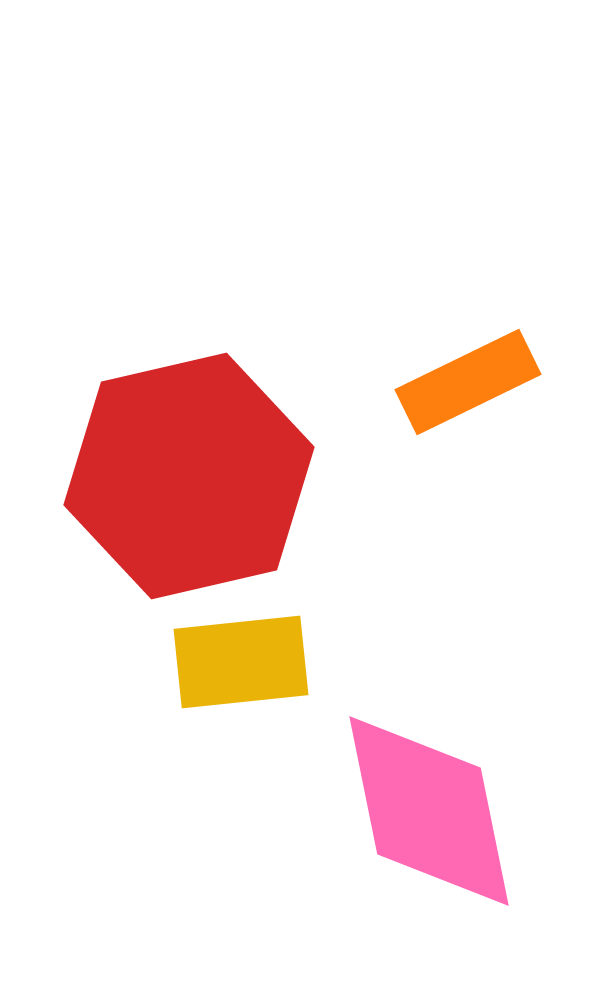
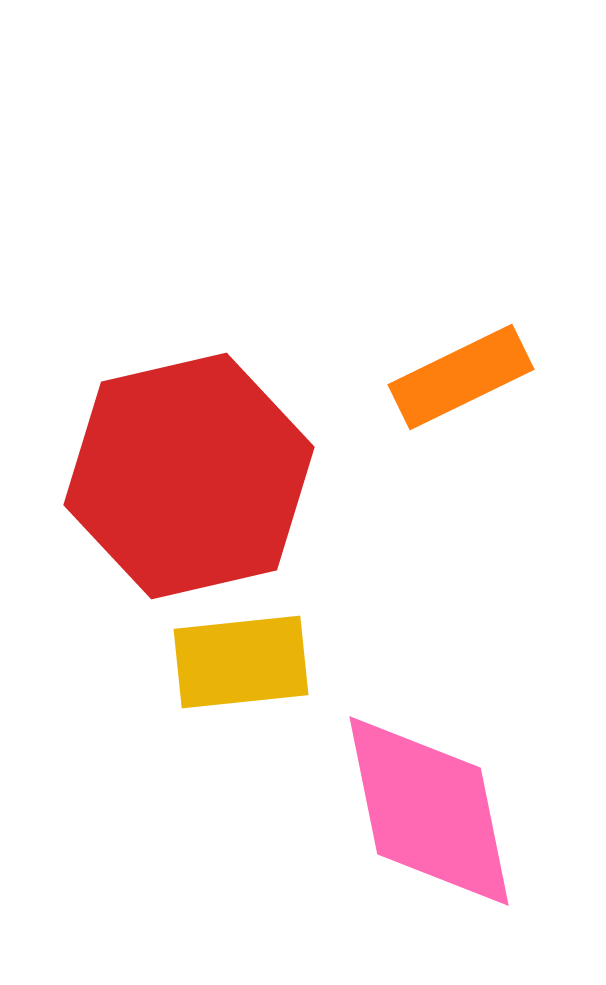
orange rectangle: moved 7 px left, 5 px up
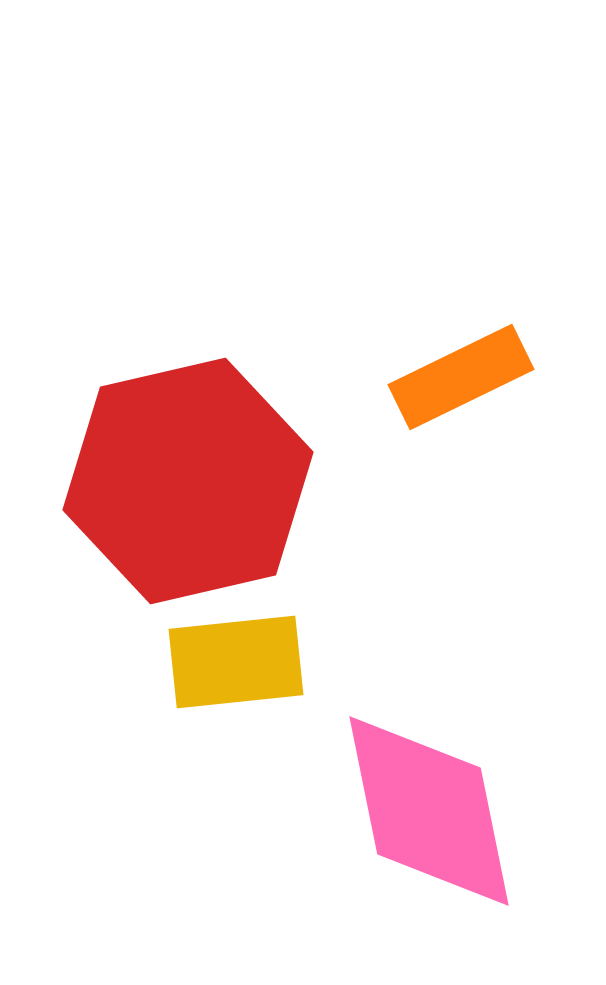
red hexagon: moved 1 px left, 5 px down
yellow rectangle: moved 5 px left
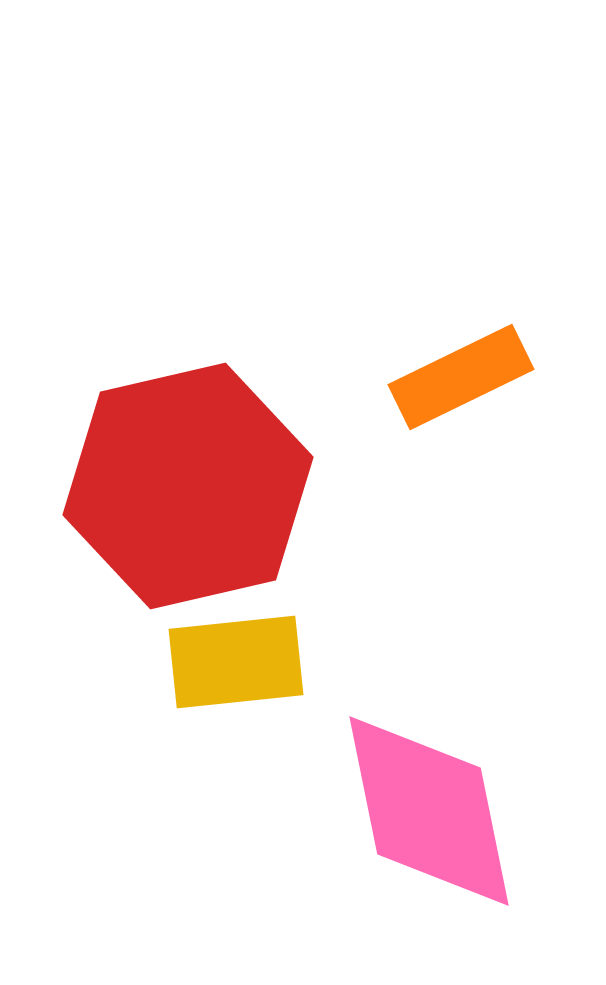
red hexagon: moved 5 px down
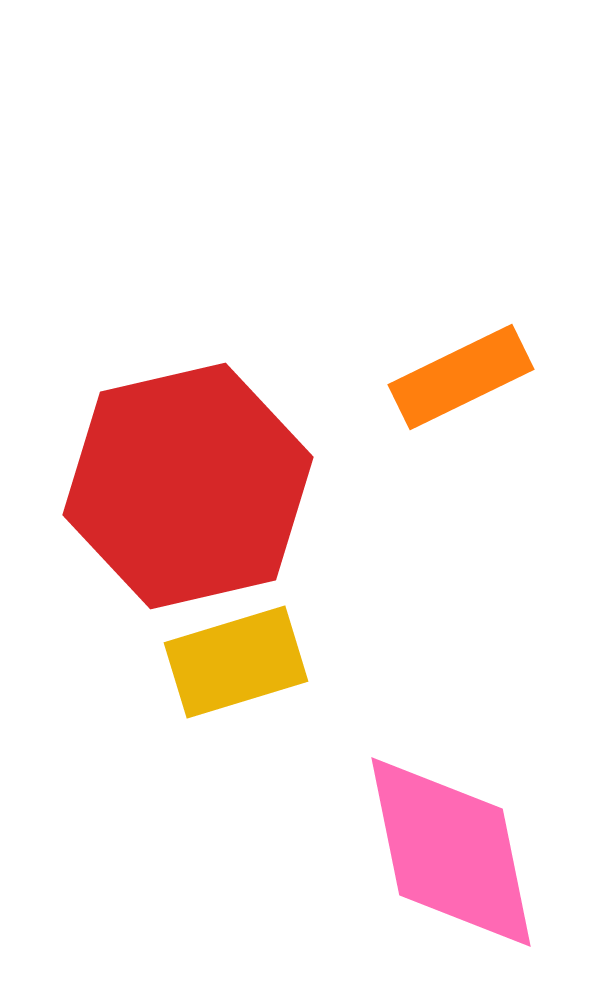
yellow rectangle: rotated 11 degrees counterclockwise
pink diamond: moved 22 px right, 41 px down
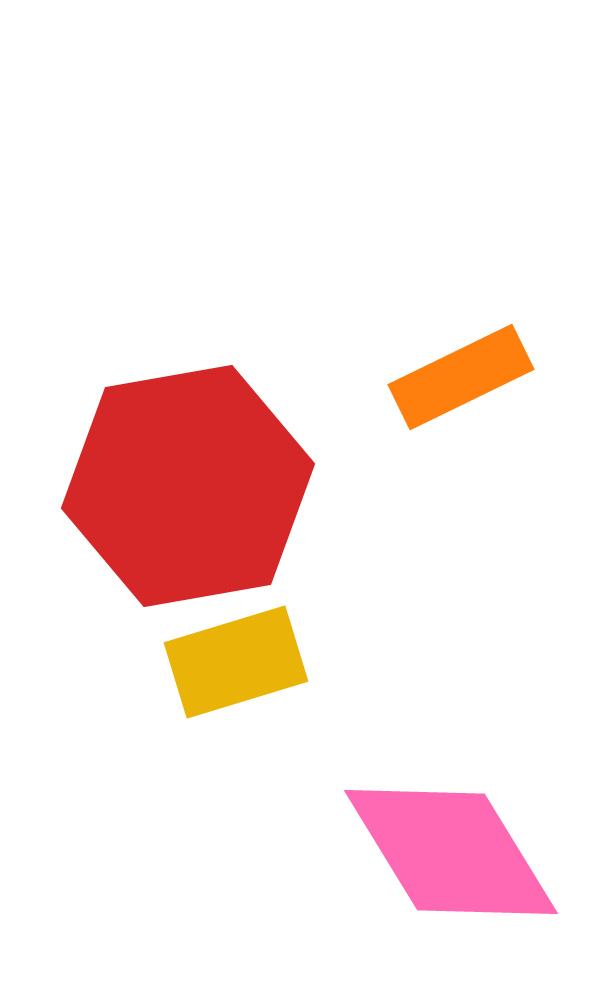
red hexagon: rotated 3 degrees clockwise
pink diamond: rotated 20 degrees counterclockwise
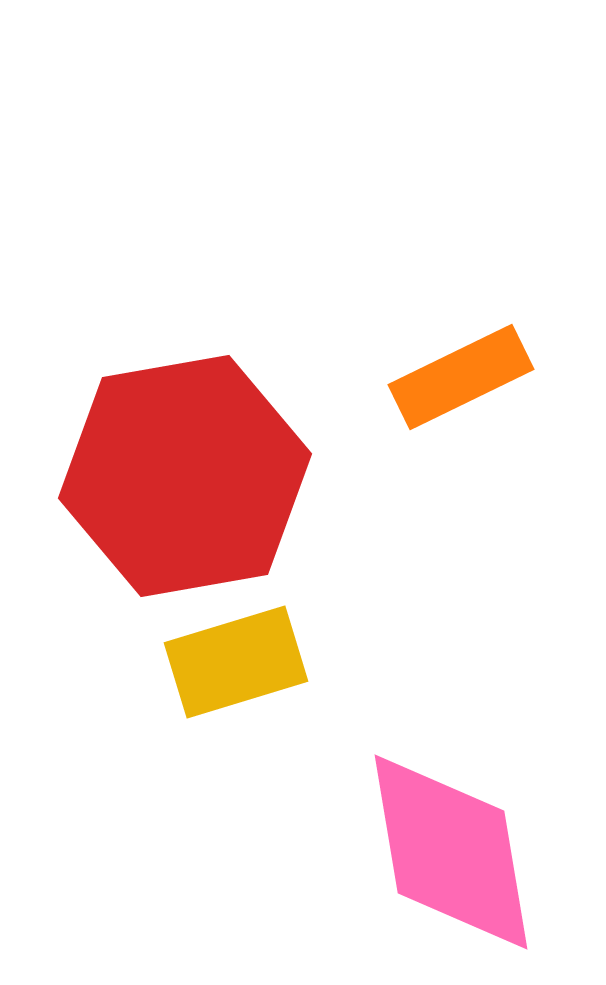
red hexagon: moved 3 px left, 10 px up
pink diamond: rotated 22 degrees clockwise
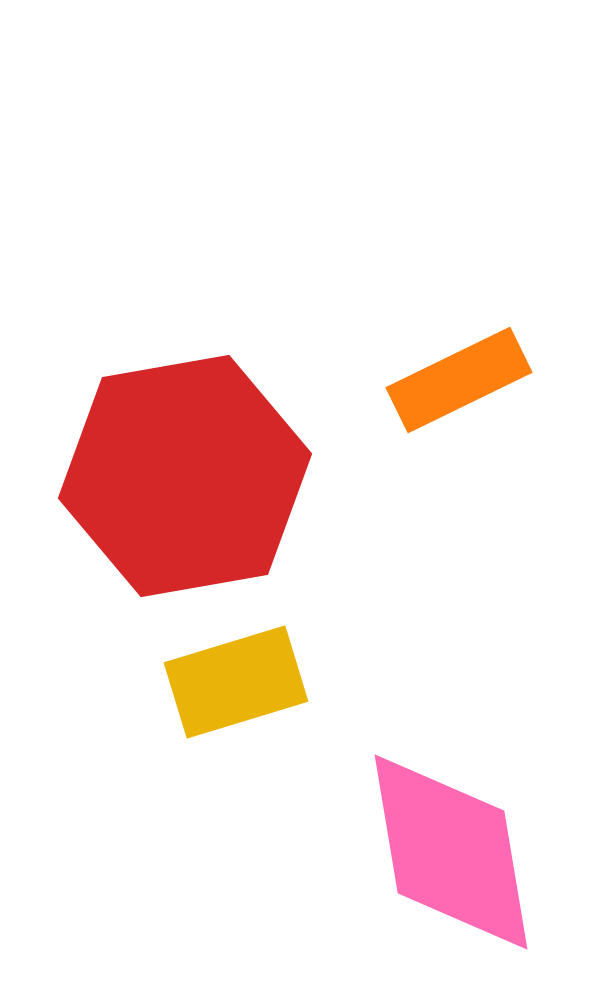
orange rectangle: moved 2 px left, 3 px down
yellow rectangle: moved 20 px down
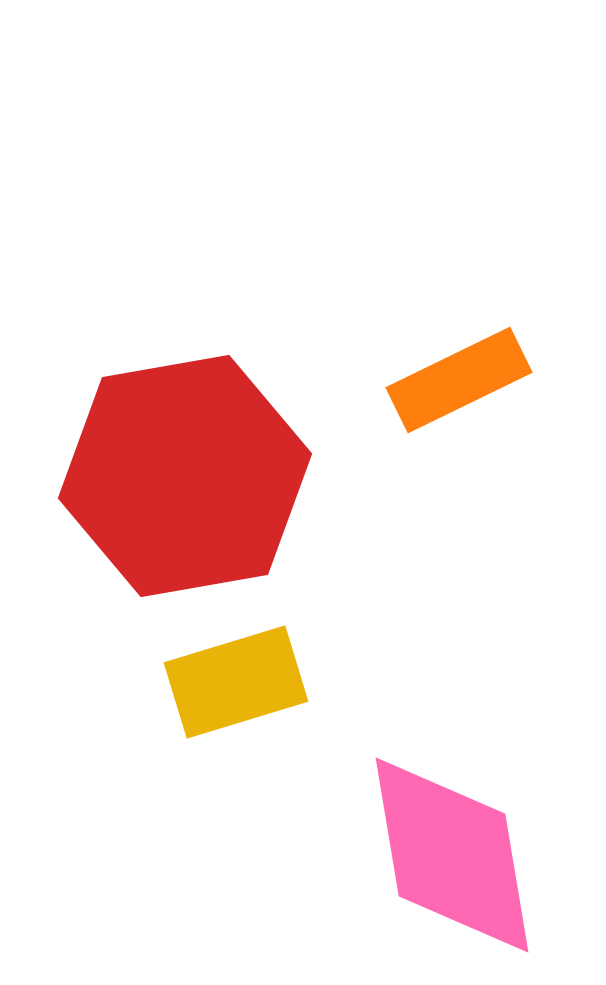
pink diamond: moved 1 px right, 3 px down
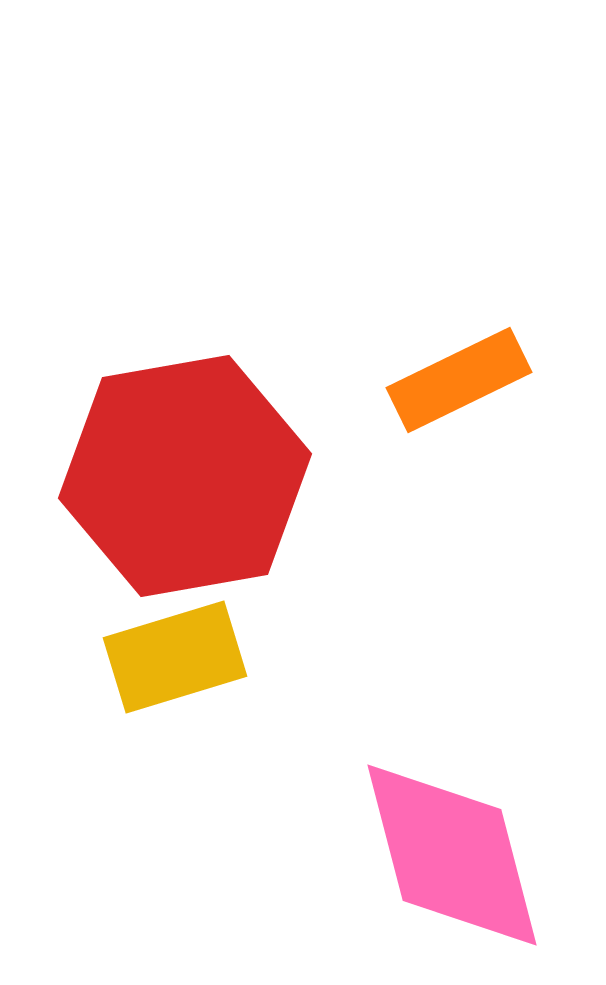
yellow rectangle: moved 61 px left, 25 px up
pink diamond: rotated 5 degrees counterclockwise
